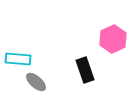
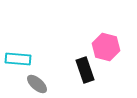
pink hexagon: moved 7 px left, 8 px down; rotated 20 degrees counterclockwise
gray ellipse: moved 1 px right, 2 px down
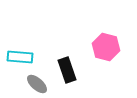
cyan rectangle: moved 2 px right, 2 px up
black rectangle: moved 18 px left
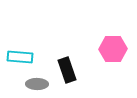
pink hexagon: moved 7 px right, 2 px down; rotated 16 degrees counterclockwise
gray ellipse: rotated 40 degrees counterclockwise
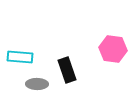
pink hexagon: rotated 8 degrees clockwise
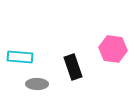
black rectangle: moved 6 px right, 3 px up
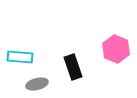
pink hexagon: moved 3 px right; rotated 16 degrees clockwise
gray ellipse: rotated 15 degrees counterclockwise
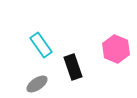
cyan rectangle: moved 21 px right, 12 px up; rotated 50 degrees clockwise
gray ellipse: rotated 20 degrees counterclockwise
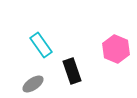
black rectangle: moved 1 px left, 4 px down
gray ellipse: moved 4 px left
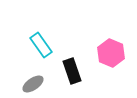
pink hexagon: moved 5 px left, 4 px down
